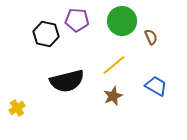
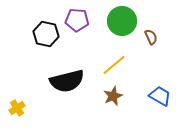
blue trapezoid: moved 4 px right, 10 px down
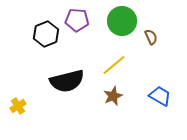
black hexagon: rotated 25 degrees clockwise
yellow cross: moved 1 px right, 2 px up
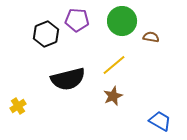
brown semicircle: rotated 56 degrees counterclockwise
black semicircle: moved 1 px right, 2 px up
blue trapezoid: moved 25 px down
